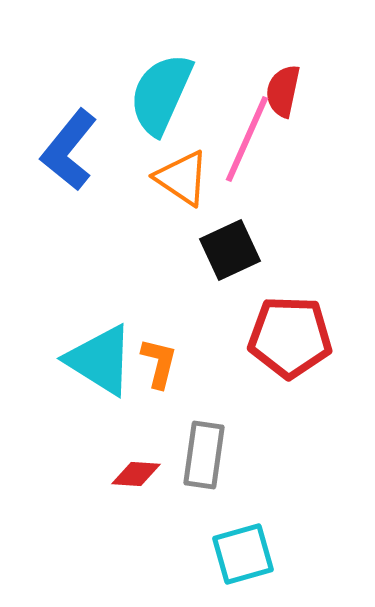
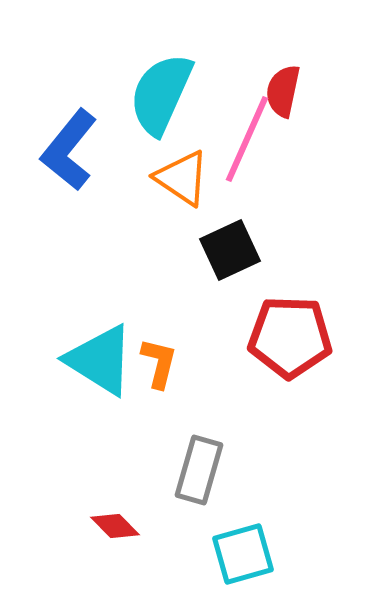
gray rectangle: moved 5 px left, 15 px down; rotated 8 degrees clockwise
red diamond: moved 21 px left, 52 px down; rotated 42 degrees clockwise
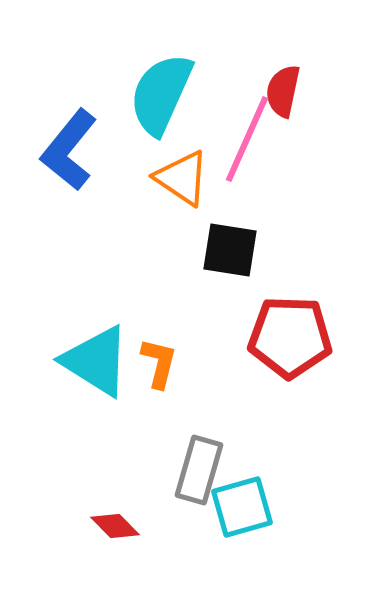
black square: rotated 34 degrees clockwise
cyan triangle: moved 4 px left, 1 px down
cyan square: moved 1 px left, 47 px up
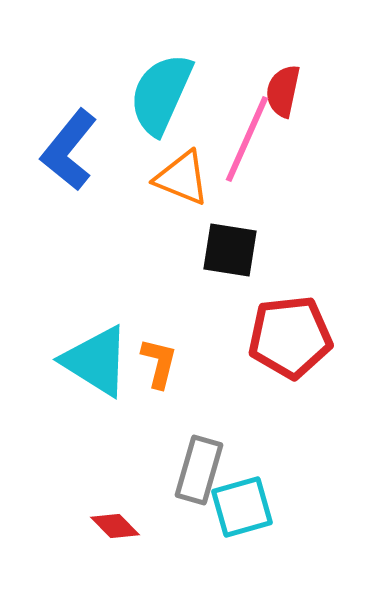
orange triangle: rotated 12 degrees counterclockwise
red pentagon: rotated 8 degrees counterclockwise
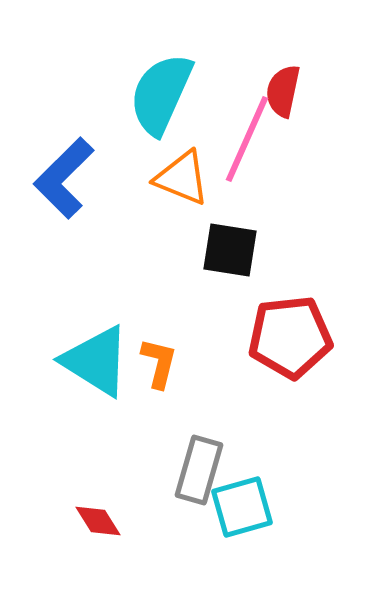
blue L-shape: moved 5 px left, 28 px down; rotated 6 degrees clockwise
red diamond: moved 17 px left, 5 px up; rotated 12 degrees clockwise
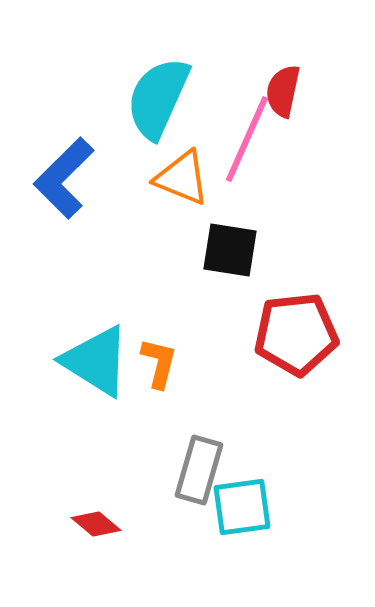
cyan semicircle: moved 3 px left, 4 px down
red pentagon: moved 6 px right, 3 px up
cyan square: rotated 8 degrees clockwise
red diamond: moved 2 px left, 3 px down; rotated 18 degrees counterclockwise
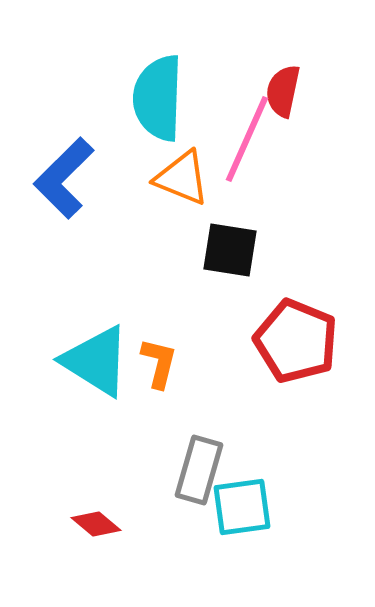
cyan semicircle: rotated 22 degrees counterclockwise
red pentagon: moved 7 px down; rotated 28 degrees clockwise
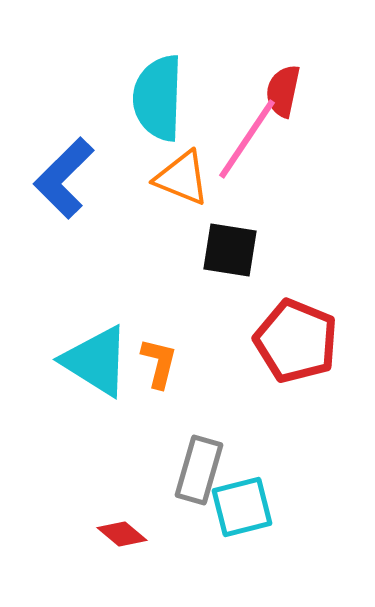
pink line: rotated 10 degrees clockwise
cyan square: rotated 6 degrees counterclockwise
red diamond: moved 26 px right, 10 px down
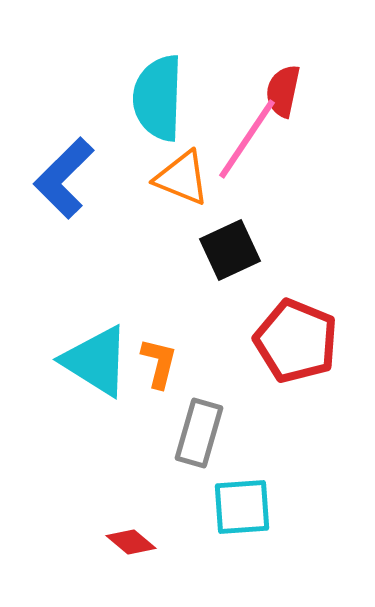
black square: rotated 34 degrees counterclockwise
gray rectangle: moved 37 px up
cyan square: rotated 10 degrees clockwise
red diamond: moved 9 px right, 8 px down
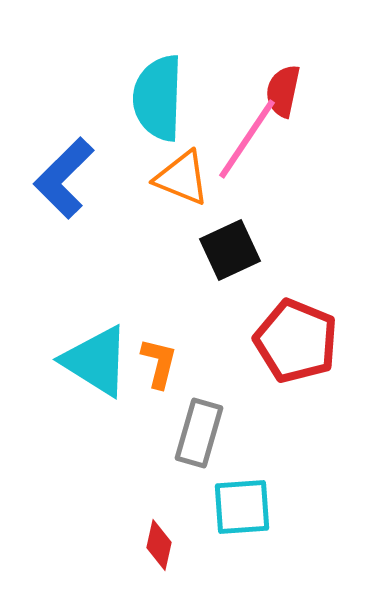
red diamond: moved 28 px right, 3 px down; rotated 63 degrees clockwise
